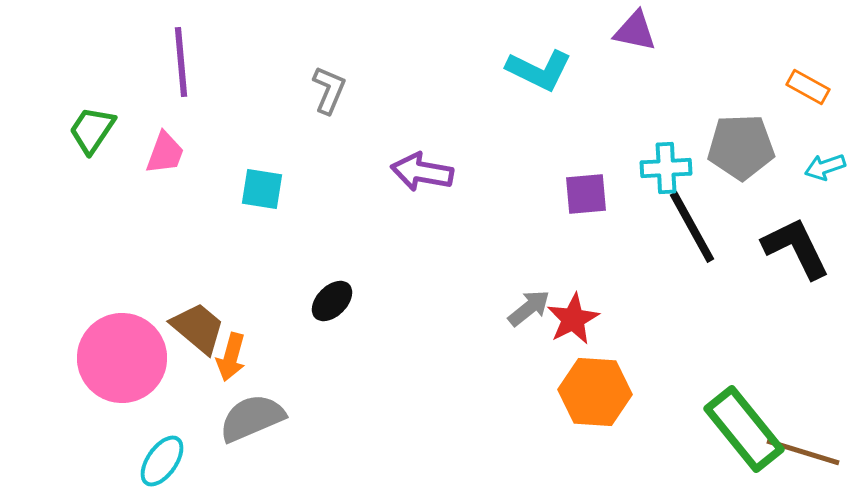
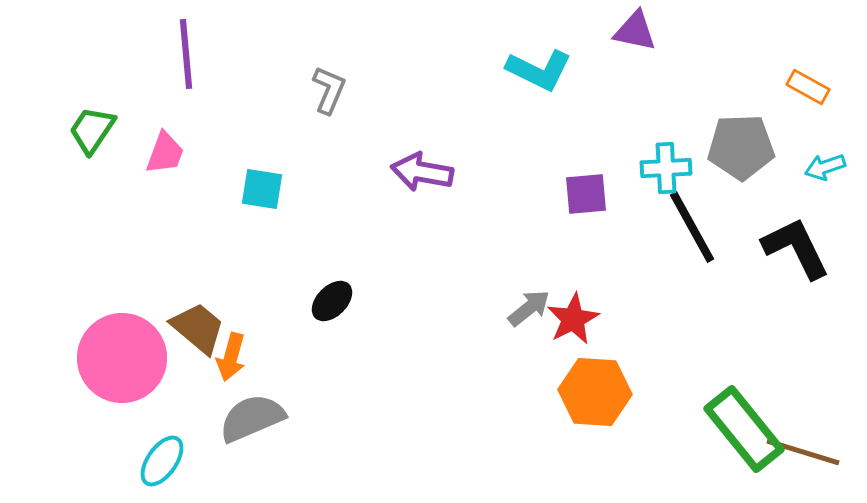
purple line: moved 5 px right, 8 px up
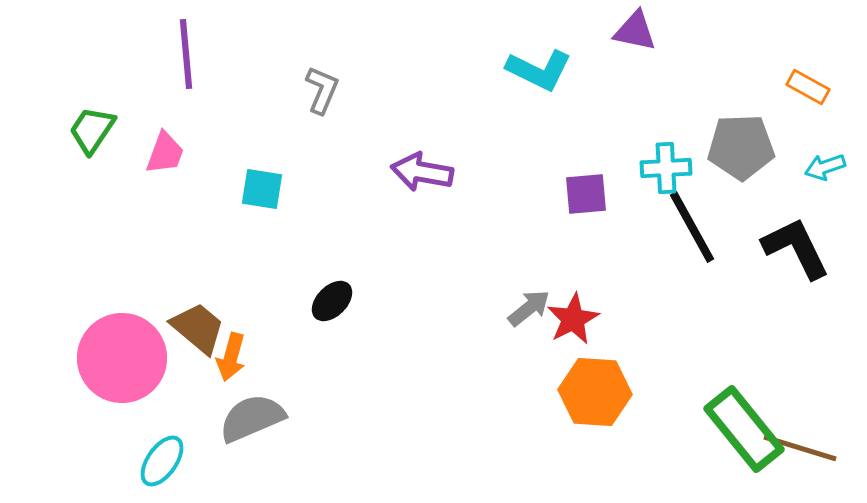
gray L-shape: moved 7 px left
brown line: moved 3 px left, 4 px up
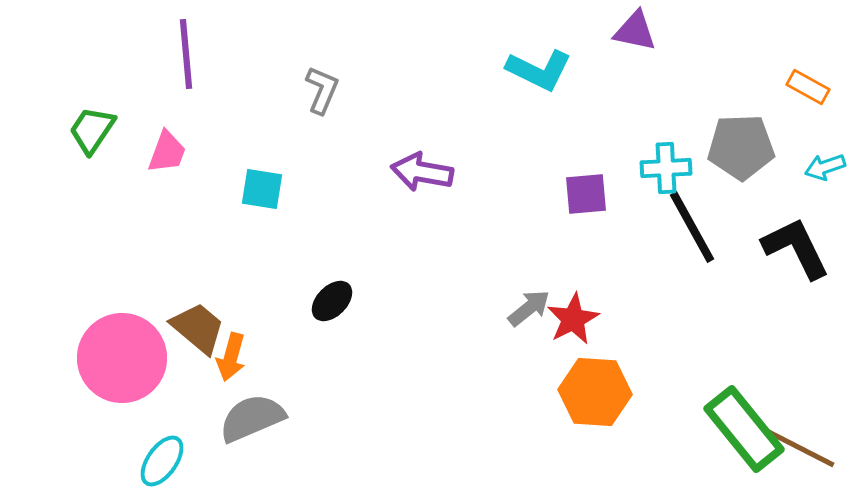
pink trapezoid: moved 2 px right, 1 px up
brown line: rotated 10 degrees clockwise
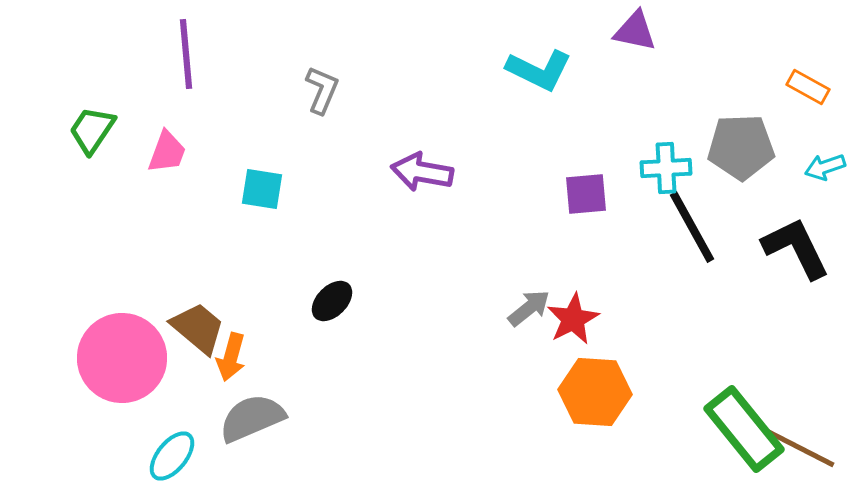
cyan ellipse: moved 10 px right, 5 px up; rotated 4 degrees clockwise
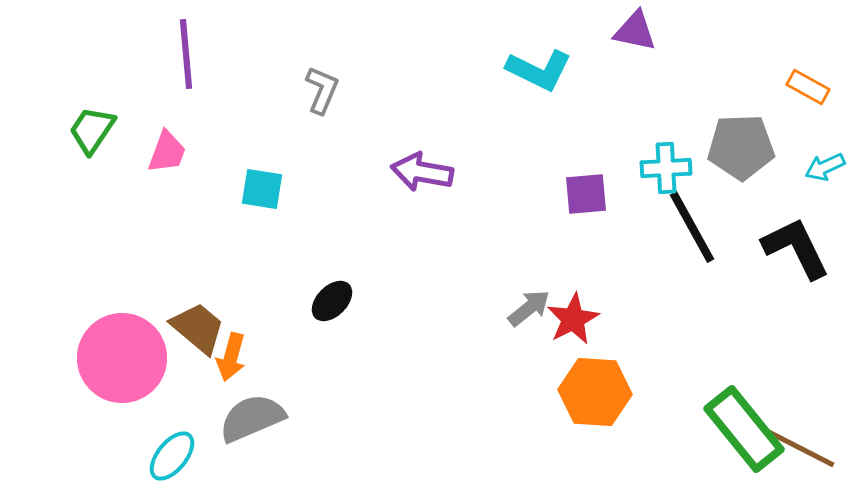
cyan arrow: rotated 6 degrees counterclockwise
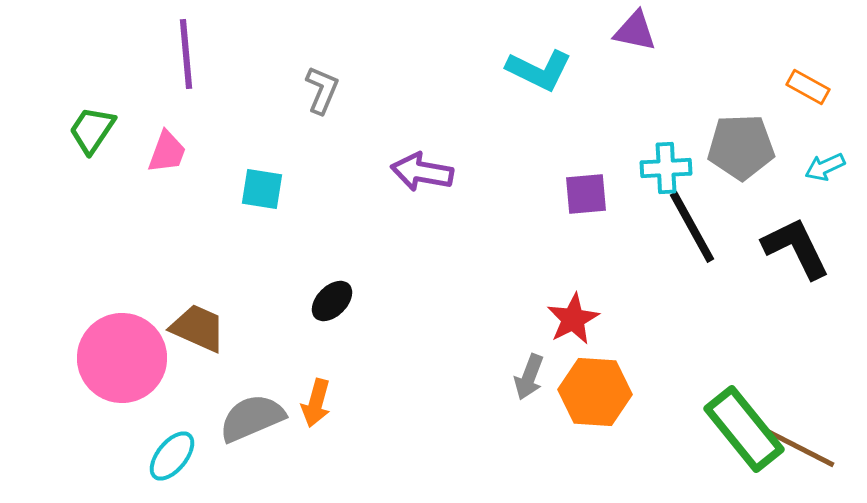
gray arrow: moved 69 px down; rotated 150 degrees clockwise
brown trapezoid: rotated 16 degrees counterclockwise
orange arrow: moved 85 px right, 46 px down
